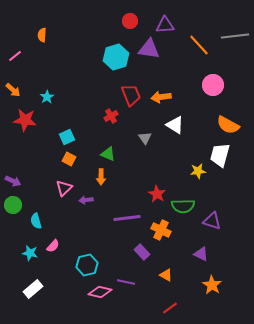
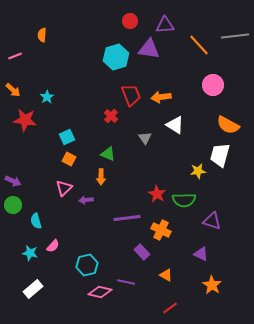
pink line at (15, 56): rotated 16 degrees clockwise
red cross at (111, 116): rotated 16 degrees counterclockwise
green semicircle at (183, 206): moved 1 px right, 6 px up
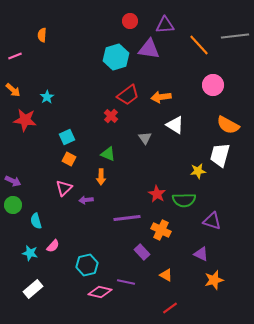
red trapezoid at (131, 95): moved 3 px left; rotated 75 degrees clockwise
orange star at (212, 285): moved 2 px right, 5 px up; rotated 24 degrees clockwise
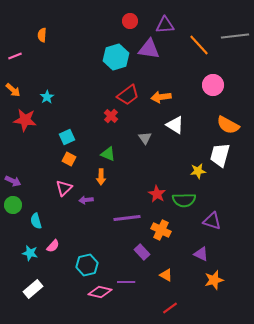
purple line at (126, 282): rotated 12 degrees counterclockwise
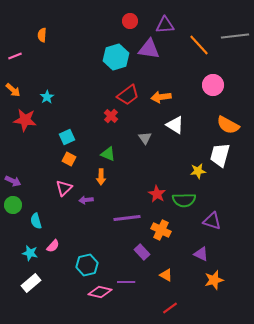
white rectangle at (33, 289): moved 2 px left, 6 px up
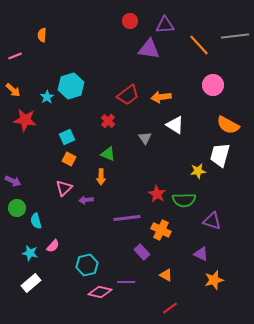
cyan hexagon at (116, 57): moved 45 px left, 29 px down
red cross at (111, 116): moved 3 px left, 5 px down
green circle at (13, 205): moved 4 px right, 3 px down
